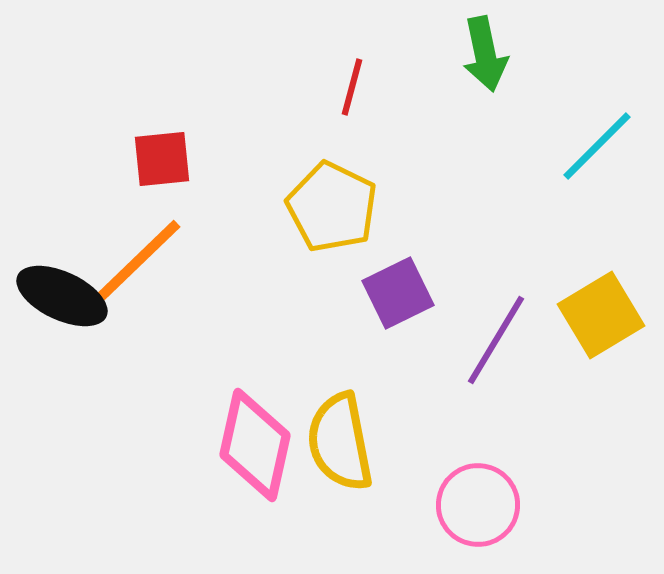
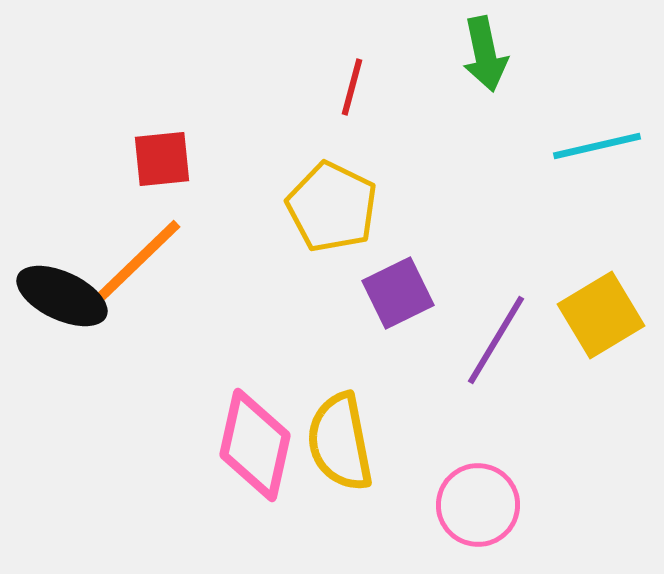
cyan line: rotated 32 degrees clockwise
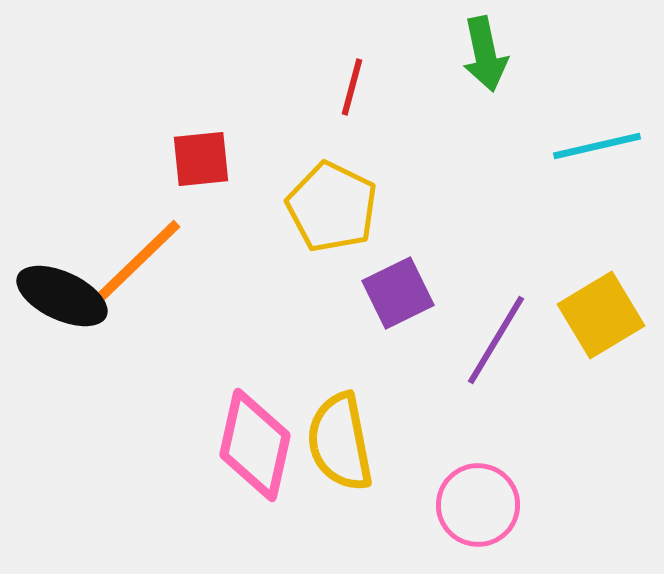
red square: moved 39 px right
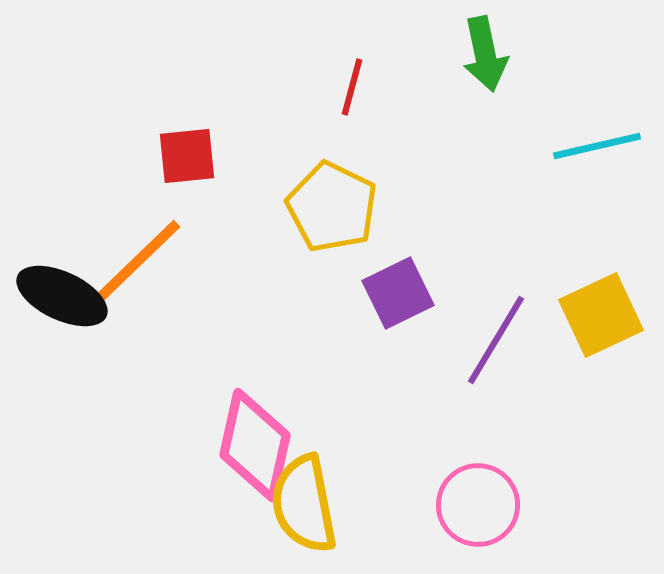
red square: moved 14 px left, 3 px up
yellow square: rotated 6 degrees clockwise
yellow semicircle: moved 36 px left, 62 px down
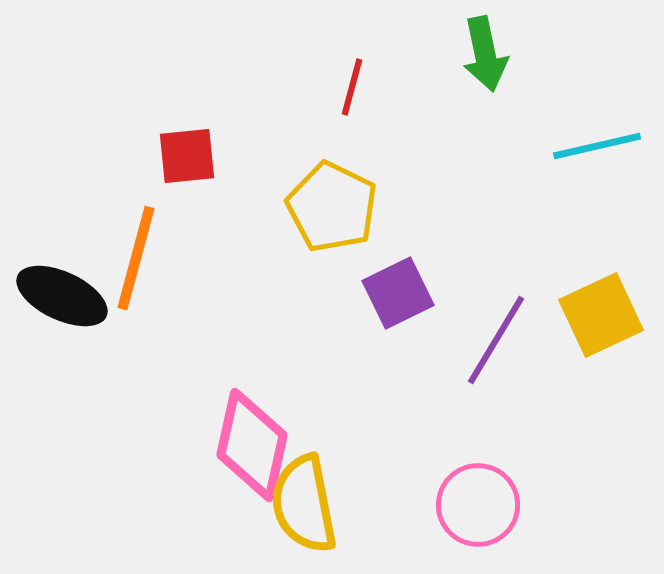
orange line: moved 3 px left, 2 px up; rotated 31 degrees counterclockwise
pink diamond: moved 3 px left
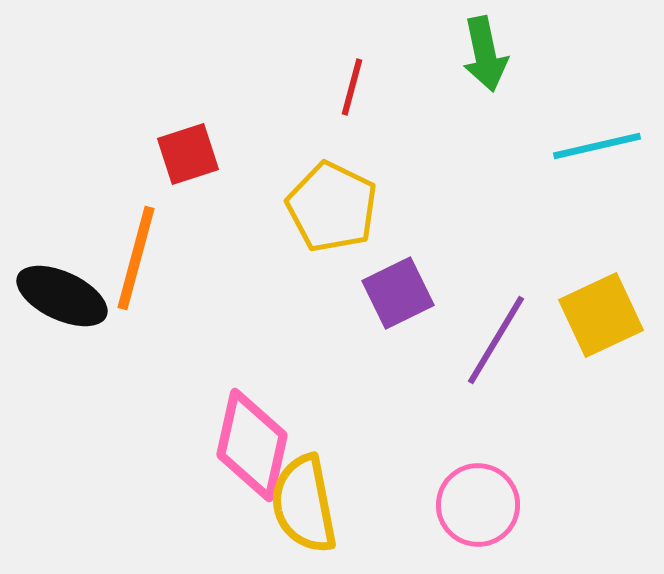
red square: moved 1 px right, 2 px up; rotated 12 degrees counterclockwise
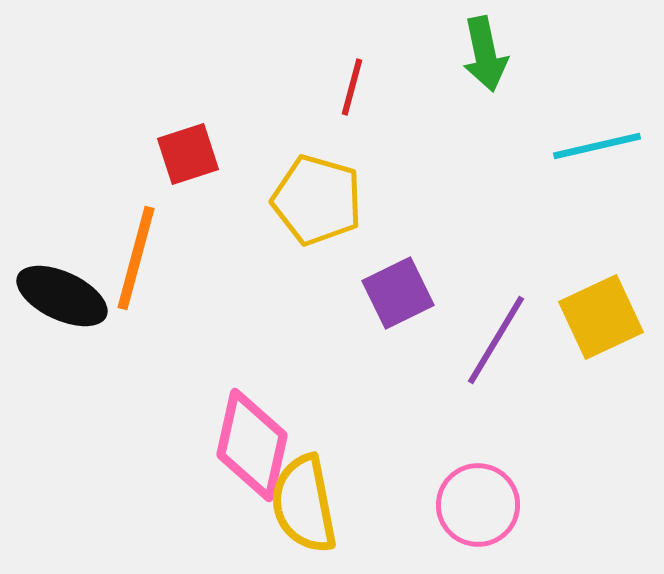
yellow pentagon: moved 15 px left, 7 px up; rotated 10 degrees counterclockwise
yellow square: moved 2 px down
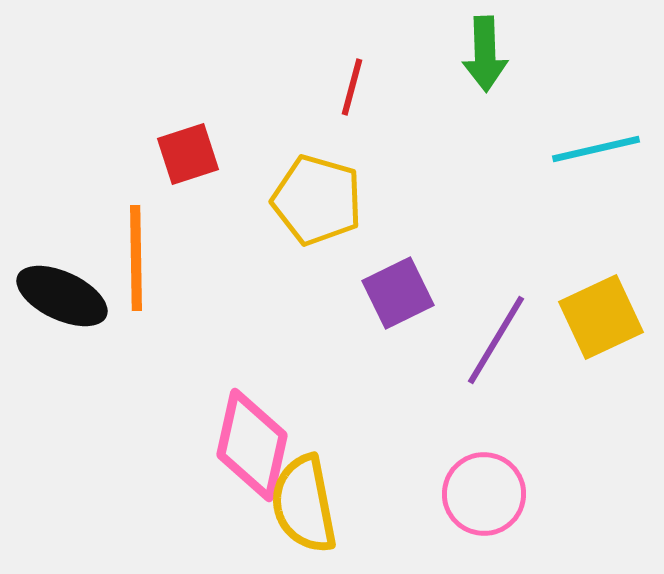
green arrow: rotated 10 degrees clockwise
cyan line: moved 1 px left, 3 px down
orange line: rotated 16 degrees counterclockwise
pink circle: moved 6 px right, 11 px up
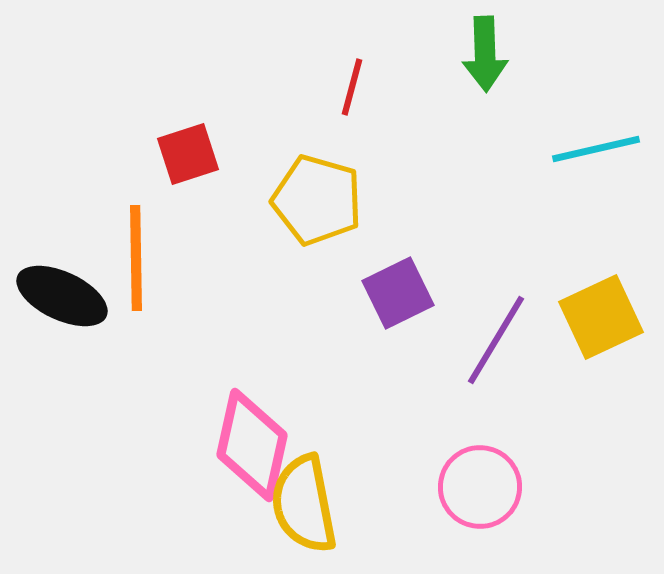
pink circle: moved 4 px left, 7 px up
